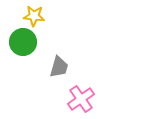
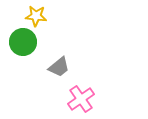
yellow star: moved 2 px right
gray trapezoid: rotated 35 degrees clockwise
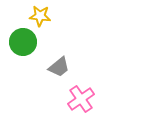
yellow star: moved 4 px right
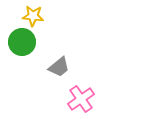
yellow star: moved 7 px left
green circle: moved 1 px left
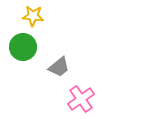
green circle: moved 1 px right, 5 px down
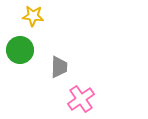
green circle: moved 3 px left, 3 px down
gray trapezoid: rotated 50 degrees counterclockwise
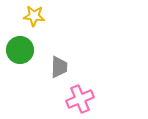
yellow star: moved 1 px right
pink cross: moved 1 px left; rotated 12 degrees clockwise
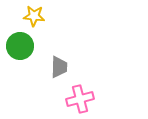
green circle: moved 4 px up
pink cross: rotated 8 degrees clockwise
